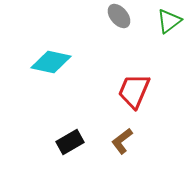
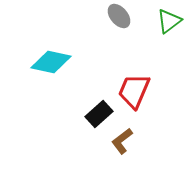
black rectangle: moved 29 px right, 28 px up; rotated 12 degrees counterclockwise
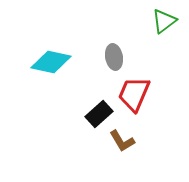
gray ellipse: moved 5 px left, 41 px down; rotated 30 degrees clockwise
green triangle: moved 5 px left
red trapezoid: moved 3 px down
brown L-shape: rotated 84 degrees counterclockwise
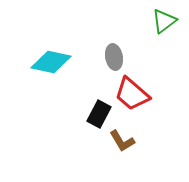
red trapezoid: moved 2 px left; rotated 72 degrees counterclockwise
black rectangle: rotated 20 degrees counterclockwise
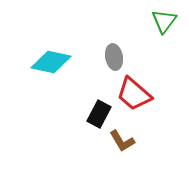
green triangle: rotated 16 degrees counterclockwise
red trapezoid: moved 2 px right
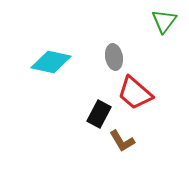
red trapezoid: moved 1 px right, 1 px up
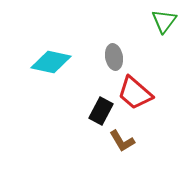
black rectangle: moved 2 px right, 3 px up
